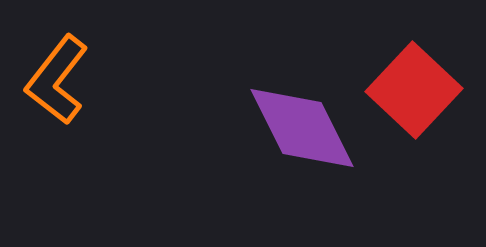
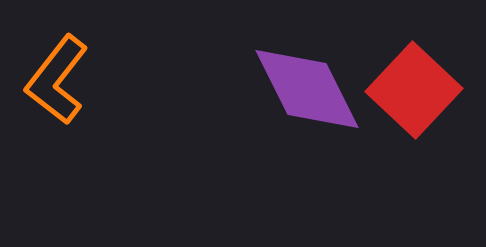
purple diamond: moved 5 px right, 39 px up
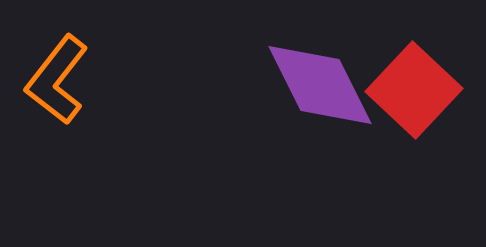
purple diamond: moved 13 px right, 4 px up
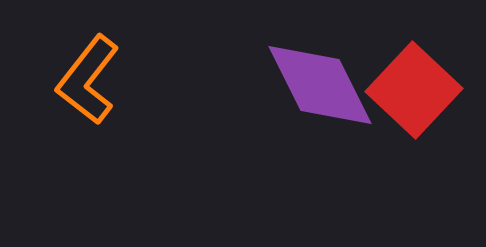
orange L-shape: moved 31 px right
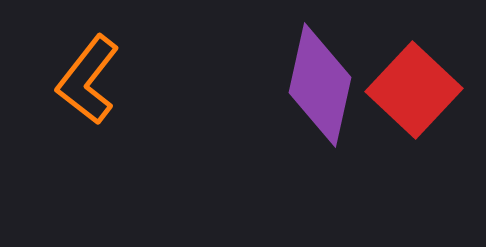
purple diamond: rotated 39 degrees clockwise
